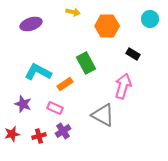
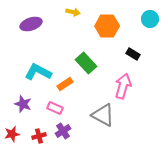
green rectangle: rotated 15 degrees counterclockwise
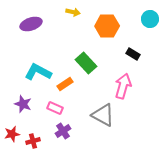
red cross: moved 6 px left, 5 px down
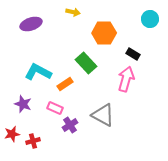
orange hexagon: moved 3 px left, 7 px down
pink arrow: moved 3 px right, 7 px up
purple cross: moved 7 px right, 6 px up
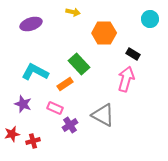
green rectangle: moved 7 px left, 1 px down
cyan L-shape: moved 3 px left
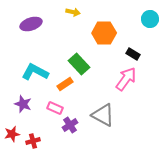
pink arrow: rotated 20 degrees clockwise
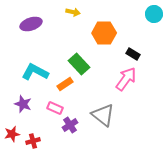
cyan circle: moved 4 px right, 5 px up
gray triangle: rotated 10 degrees clockwise
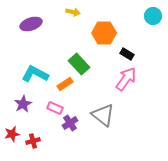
cyan circle: moved 1 px left, 2 px down
black rectangle: moved 6 px left
cyan L-shape: moved 2 px down
purple star: rotated 24 degrees clockwise
purple cross: moved 2 px up
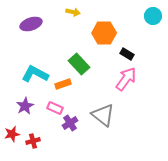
orange rectangle: moved 2 px left; rotated 14 degrees clockwise
purple star: moved 2 px right, 2 px down
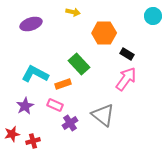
pink rectangle: moved 3 px up
